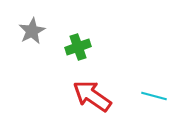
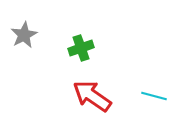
gray star: moved 8 px left, 4 px down
green cross: moved 3 px right, 1 px down
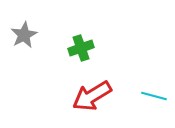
red arrow: rotated 66 degrees counterclockwise
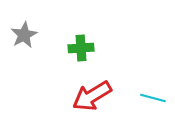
green cross: rotated 15 degrees clockwise
cyan line: moved 1 px left, 2 px down
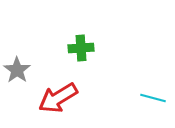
gray star: moved 7 px left, 35 px down; rotated 8 degrees counterclockwise
red arrow: moved 34 px left, 2 px down
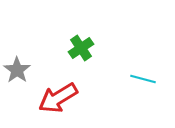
green cross: rotated 30 degrees counterclockwise
cyan line: moved 10 px left, 19 px up
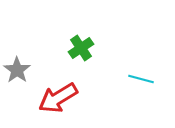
cyan line: moved 2 px left
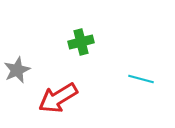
green cross: moved 6 px up; rotated 20 degrees clockwise
gray star: rotated 12 degrees clockwise
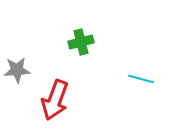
gray star: rotated 20 degrees clockwise
red arrow: moved 3 px left, 2 px down; rotated 39 degrees counterclockwise
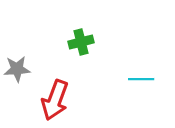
gray star: moved 1 px up
cyan line: rotated 15 degrees counterclockwise
